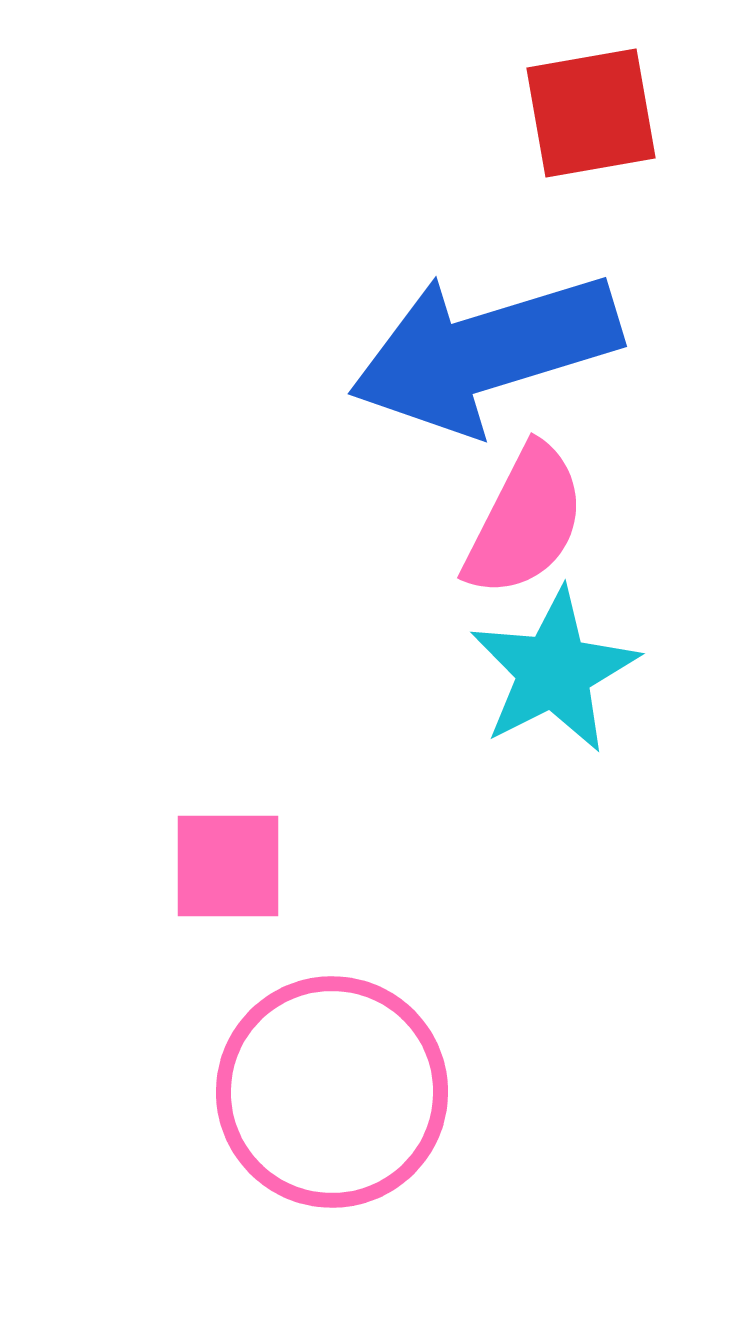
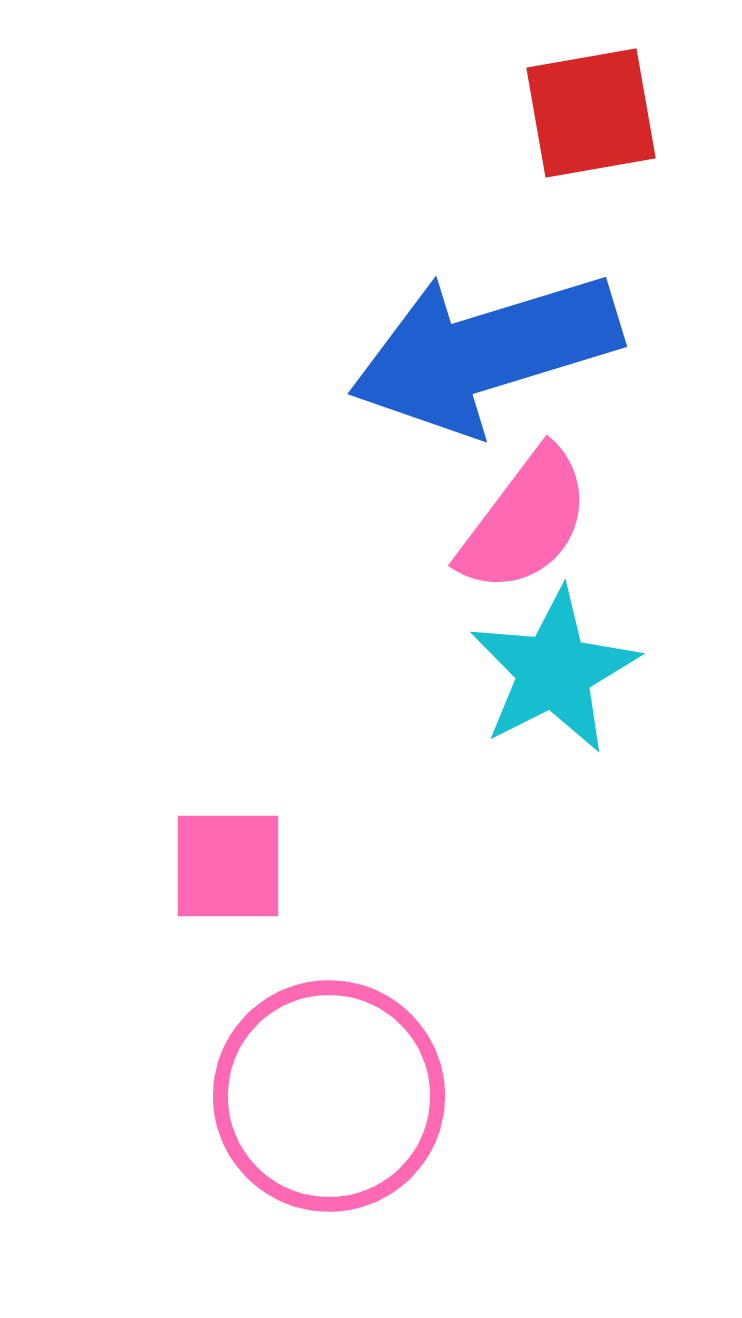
pink semicircle: rotated 10 degrees clockwise
pink circle: moved 3 px left, 4 px down
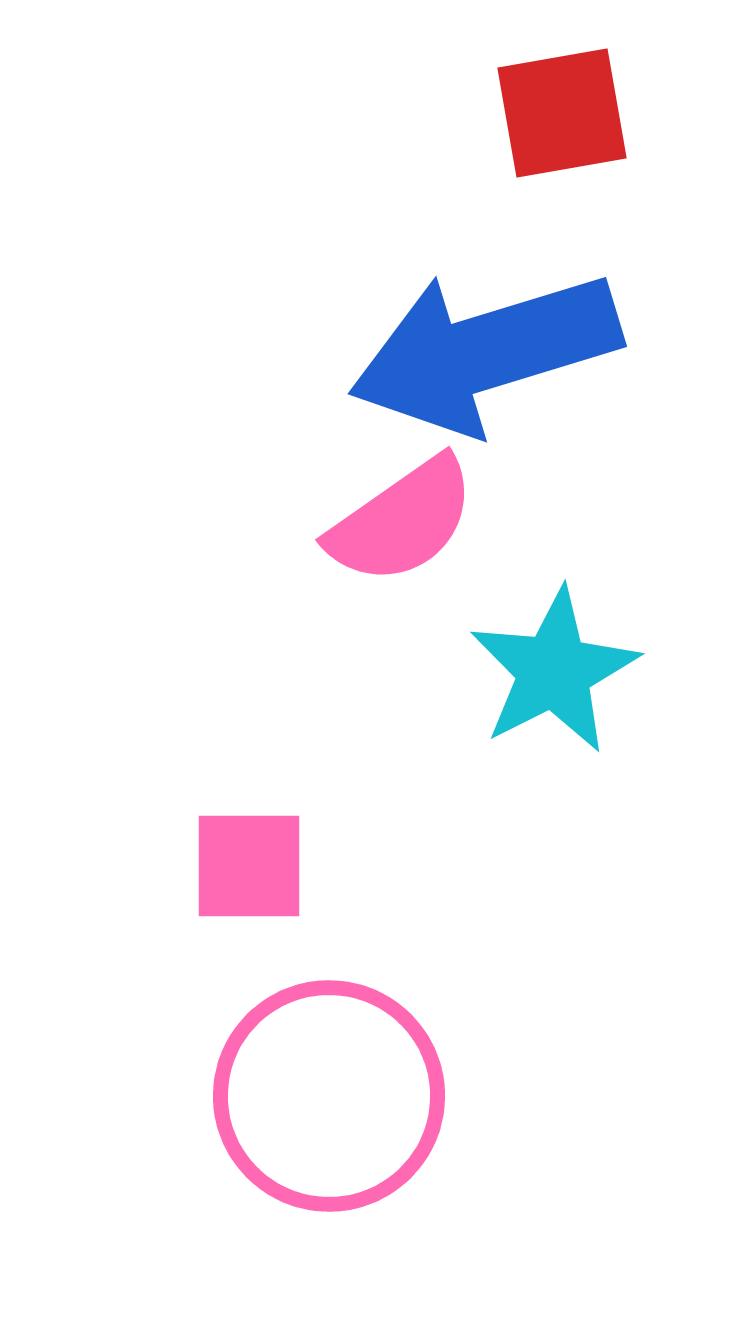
red square: moved 29 px left
pink semicircle: moved 123 px left; rotated 18 degrees clockwise
pink square: moved 21 px right
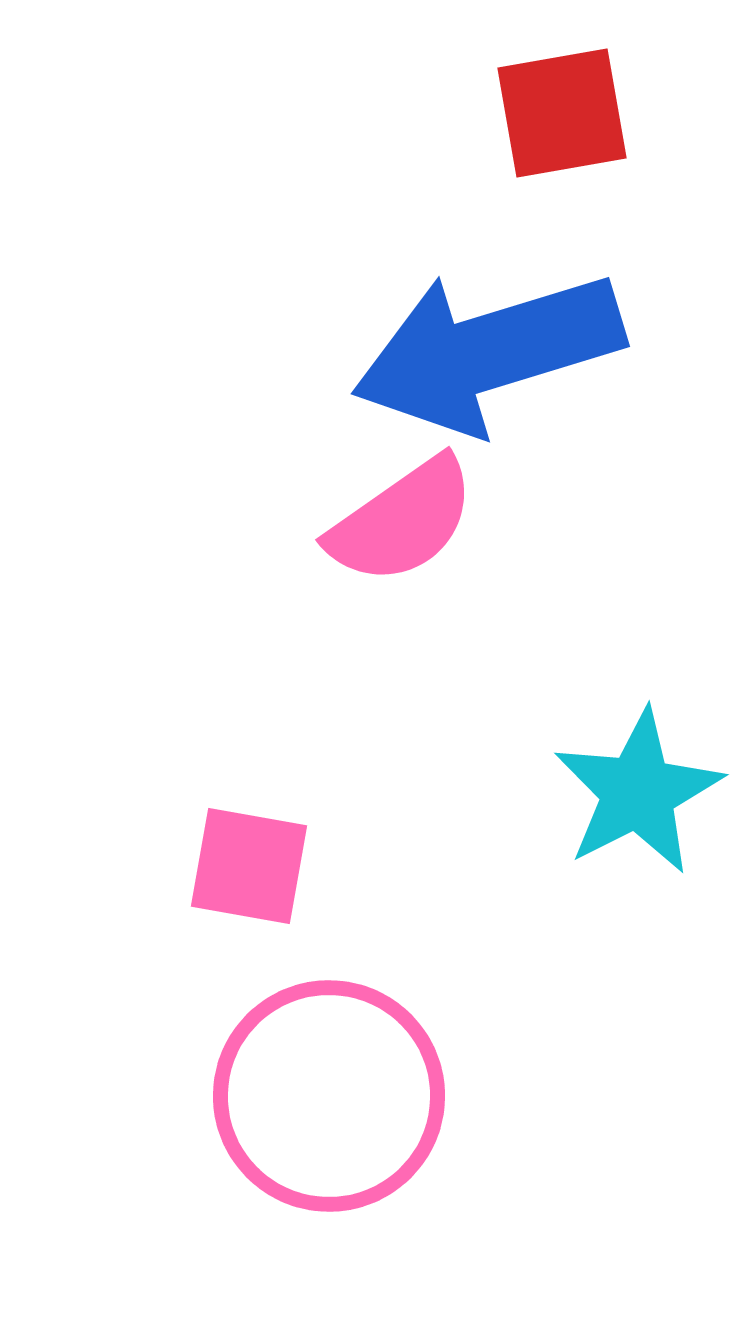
blue arrow: moved 3 px right
cyan star: moved 84 px right, 121 px down
pink square: rotated 10 degrees clockwise
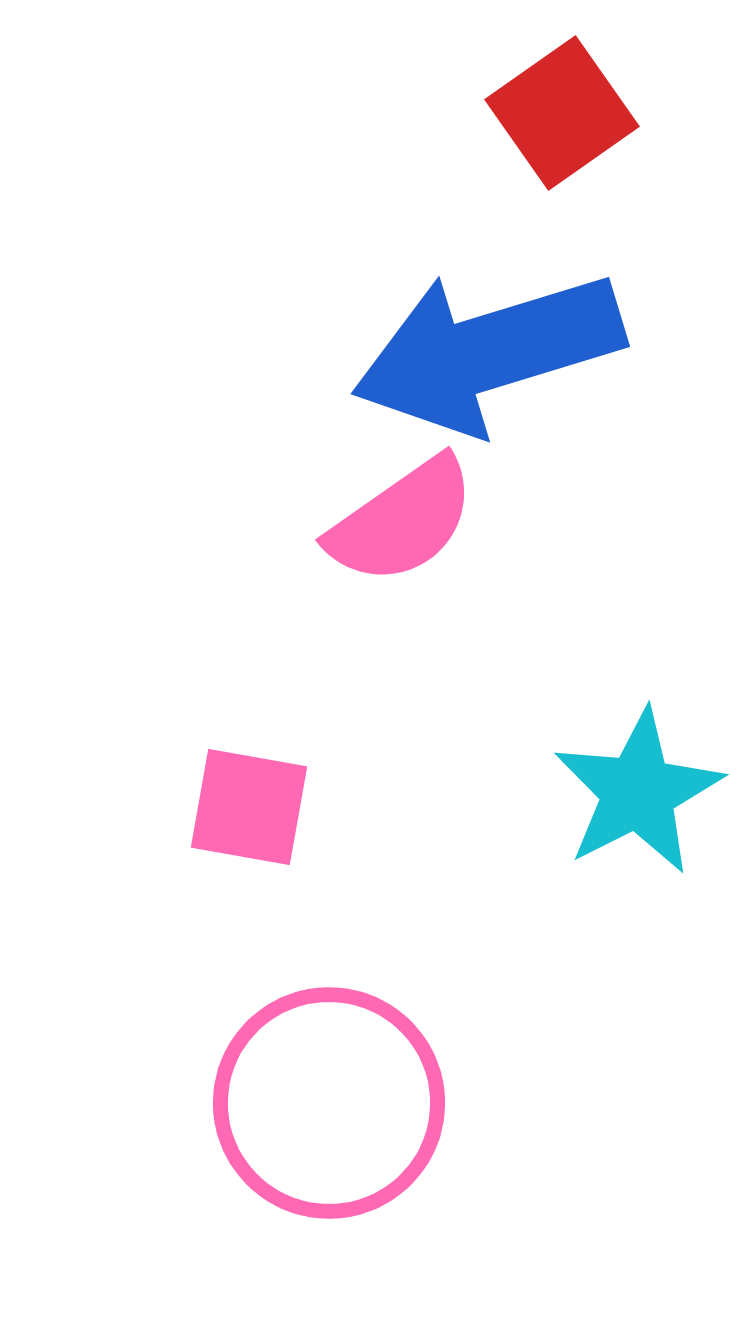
red square: rotated 25 degrees counterclockwise
pink square: moved 59 px up
pink circle: moved 7 px down
